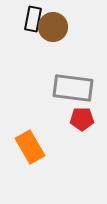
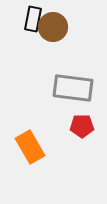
red pentagon: moved 7 px down
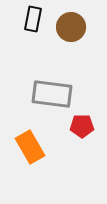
brown circle: moved 18 px right
gray rectangle: moved 21 px left, 6 px down
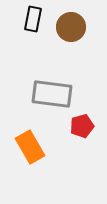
red pentagon: rotated 15 degrees counterclockwise
